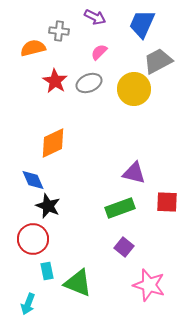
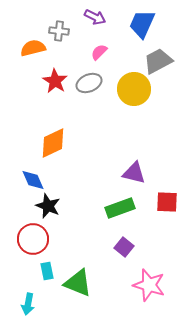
cyan arrow: rotated 10 degrees counterclockwise
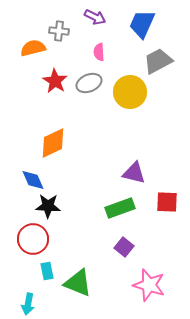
pink semicircle: rotated 48 degrees counterclockwise
yellow circle: moved 4 px left, 3 px down
black star: rotated 20 degrees counterclockwise
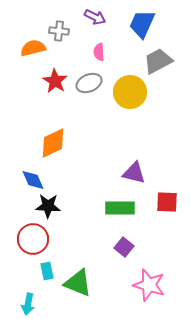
green rectangle: rotated 20 degrees clockwise
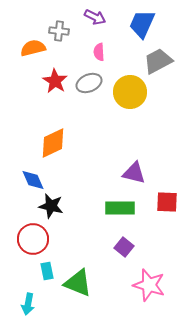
black star: moved 3 px right; rotated 10 degrees clockwise
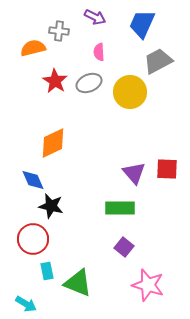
purple triangle: rotated 35 degrees clockwise
red square: moved 33 px up
pink star: moved 1 px left
cyan arrow: moved 2 px left; rotated 70 degrees counterclockwise
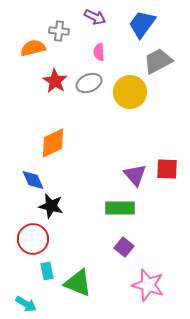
blue trapezoid: rotated 12 degrees clockwise
purple triangle: moved 1 px right, 2 px down
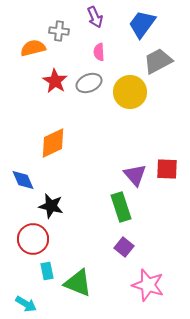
purple arrow: rotated 40 degrees clockwise
blue diamond: moved 10 px left
green rectangle: moved 1 px right, 1 px up; rotated 72 degrees clockwise
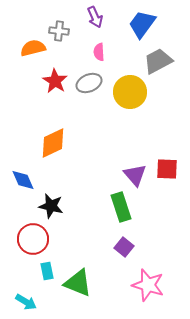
cyan arrow: moved 2 px up
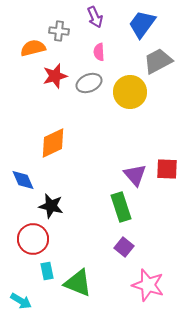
red star: moved 5 px up; rotated 25 degrees clockwise
cyan arrow: moved 5 px left, 1 px up
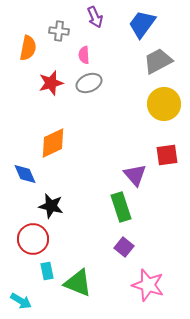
orange semicircle: moved 5 px left; rotated 115 degrees clockwise
pink semicircle: moved 15 px left, 3 px down
red star: moved 4 px left, 7 px down
yellow circle: moved 34 px right, 12 px down
red square: moved 14 px up; rotated 10 degrees counterclockwise
blue diamond: moved 2 px right, 6 px up
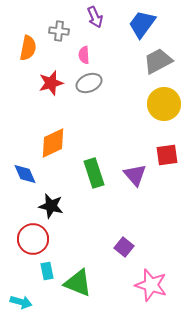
green rectangle: moved 27 px left, 34 px up
pink star: moved 3 px right
cyan arrow: moved 1 px down; rotated 15 degrees counterclockwise
